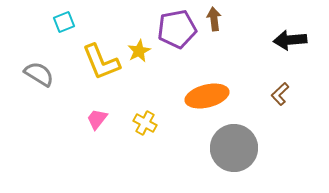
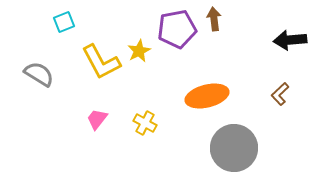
yellow L-shape: rotated 6 degrees counterclockwise
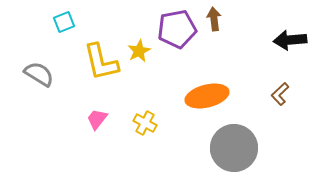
yellow L-shape: rotated 15 degrees clockwise
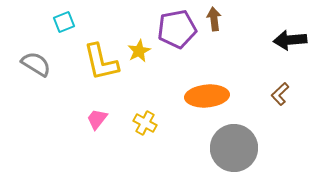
gray semicircle: moved 3 px left, 10 px up
orange ellipse: rotated 9 degrees clockwise
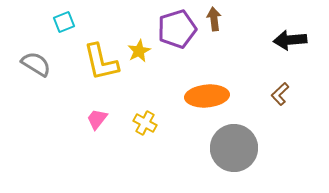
purple pentagon: rotated 6 degrees counterclockwise
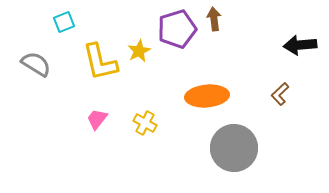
black arrow: moved 10 px right, 5 px down
yellow L-shape: moved 1 px left
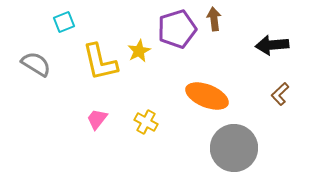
black arrow: moved 28 px left
orange ellipse: rotated 27 degrees clockwise
yellow cross: moved 1 px right, 1 px up
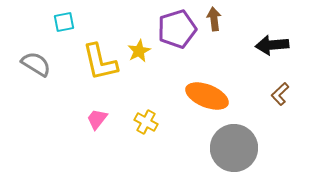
cyan square: rotated 10 degrees clockwise
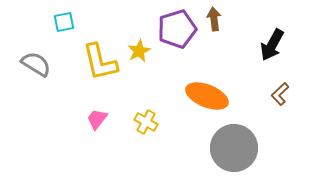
black arrow: rotated 56 degrees counterclockwise
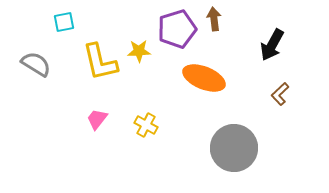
yellow star: rotated 25 degrees clockwise
orange ellipse: moved 3 px left, 18 px up
yellow cross: moved 3 px down
